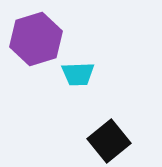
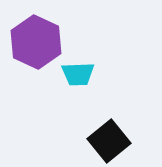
purple hexagon: moved 3 px down; rotated 18 degrees counterclockwise
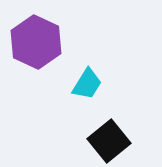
cyan trapezoid: moved 9 px right, 10 px down; rotated 56 degrees counterclockwise
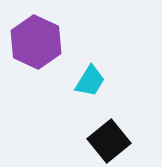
cyan trapezoid: moved 3 px right, 3 px up
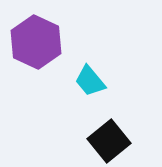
cyan trapezoid: rotated 108 degrees clockwise
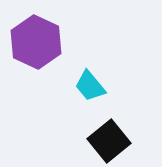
cyan trapezoid: moved 5 px down
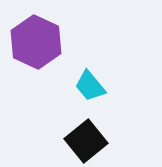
black square: moved 23 px left
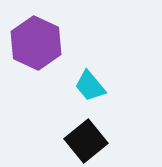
purple hexagon: moved 1 px down
